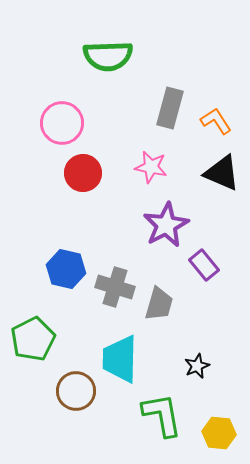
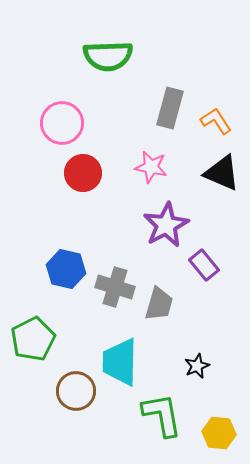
cyan trapezoid: moved 3 px down
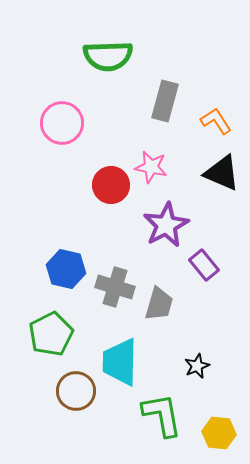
gray rectangle: moved 5 px left, 7 px up
red circle: moved 28 px right, 12 px down
green pentagon: moved 18 px right, 5 px up
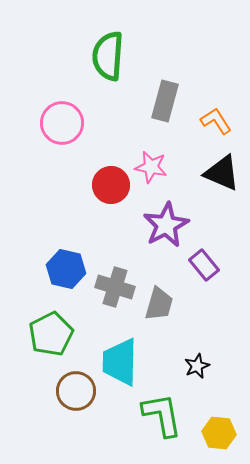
green semicircle: rotated 96 degrees clockwise
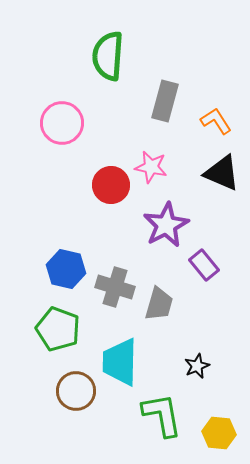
green pentagon: moved 7 px right, 5 px up; rotated 24 degrees counterclockwise
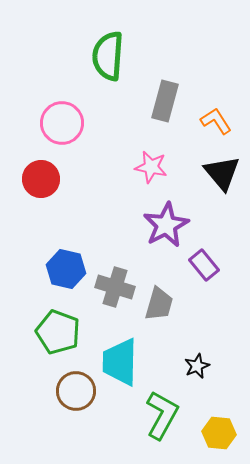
black triangle: rotated 27 degrees clockwise
red circle: moved 70 px left, 6 px up
green pentagon: moved 3 px down
green L-shape: rotated 39 degrees clockwise
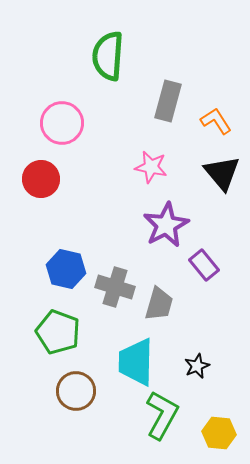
gray rectangle: moved 3 px right
cyan trapezoid: moved 16 px right
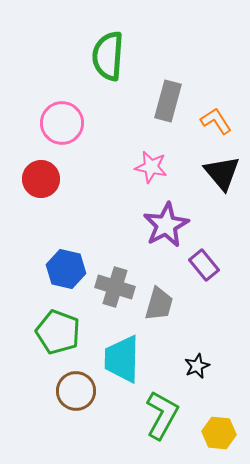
cyan trapezoid: moved 14 px left, 3 px up
